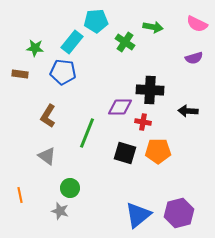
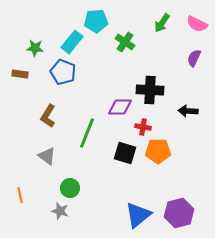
green arrow: moved 9 px right, 4 px up; rotated 114 degrees clockwise
purple semicircle: rotated 132 degrees clockwise
blue pentagon: rotated 15 degrees clockwise
red cross: moved 5 px down
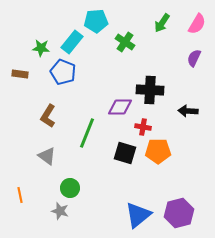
pink semicircle: rotated 85 degrees counterclockwise
green star: moved 6 px right
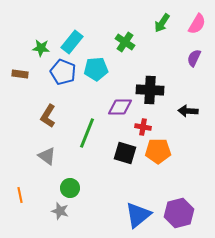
cyan pentagon: moved 48 px down
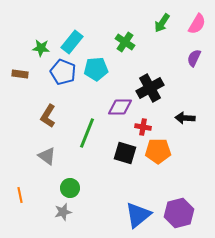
black cross: moved 2 px up; rotated 32 degrees counterclockwise
black arrow: moved 3 px left, 7 px down
gray star: moved 3 px right, 1 px down; rotated 30 degrees counterclockwise
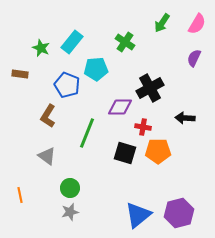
green star: rotated 18 degrees clockwise
blue pentagon: moved 4 px right, 13 px down
gray star: moved 7 px right
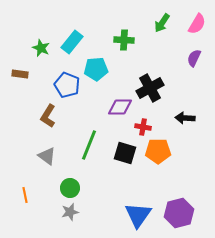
green cross: moved 1 px left, 2 px up; rotated 30 degrees counterclockwise
green line: moved 2 px right, 12 px down
orange line: moved 5 px right
blue triangle: rotated 16 degrees counterclockwise
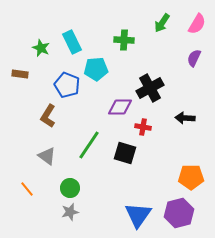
cyan rectangle: rotated 65 degrees counterclockwise
green line: rotated 12 degrees clockwise
orange pentagon: moved 33 px right, 26 px down
orange line: moved 2 px right, 6 px up; rotated 28 degrees counterclockwise
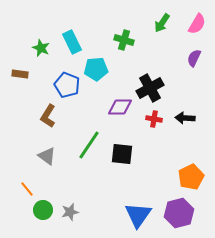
green cross: rotated 12 degrees clockwise
red cross: moved 11 px right, 8 px up
black square: moved 3 px left, 1 px down; rotated 10 degrees counterclockwise
orange pentagon: rotated 25 degrees counterclockwise
green circle: moved 27 px left, 22 px down
